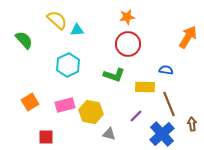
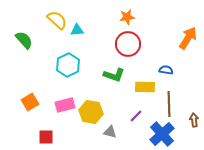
orange arrow: moved 1 px down
brown line: rotated 20 degrees clockwise
brown arrow: moved 2 px right, 4 px up
gray triangle: moved 1 px right, 2 px up
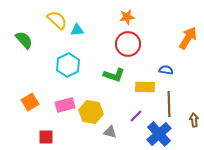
blue cross: moved 3 px left
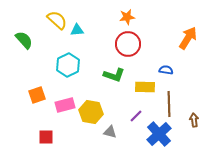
orange square: moved 7 px right, 7 px up; rotated 12 degrees clockwise
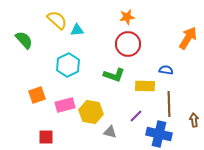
yellow rectangle: moved 1 px up
blue cross: rotated 35 degrees counterclockwise
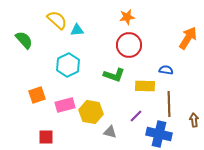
red circle: moved 1 px right, 1 px down
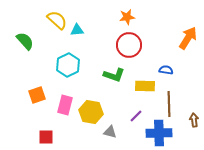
green semicircle: moved 1 px right, 1 px down
pink rectangle: rotated 60 degrees counterclockwise
blue cross: moved 1 px up; rotated 15 degrees counterclockwise
